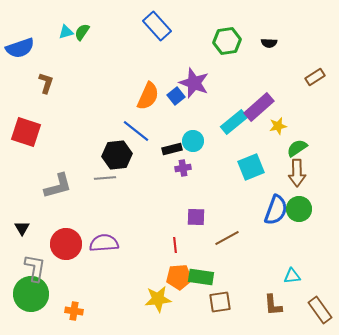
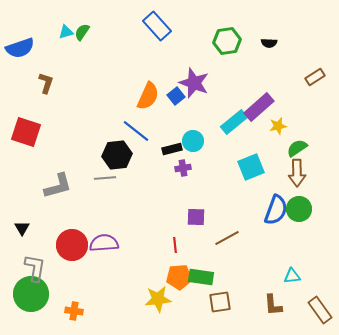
red circle at (66, 244): moved 6 px right, 1 px down
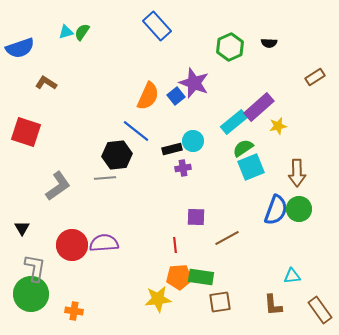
green hexagon at (227, 41): moved 3 px right, 6 px down; rotated 16 degrees counterclockwise
brown L-shape at (46, 83): rotated 75 degrees counterclockwise
green semicircle at (297, 148): moved 54 px left
gray L-shape at (58, 186): rotated 20 degrees counterclockwise
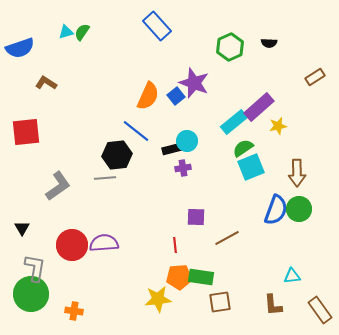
red square at (26, 132): rotated 24 degrees counterclockwise
cyan circle at (193, 141): moved 6 px left
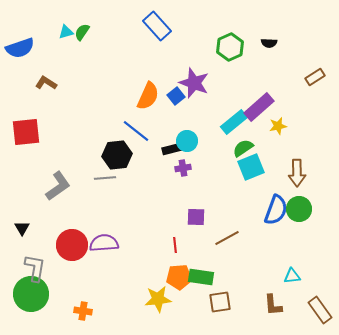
orange cross at (74, 311): moved 9 px right
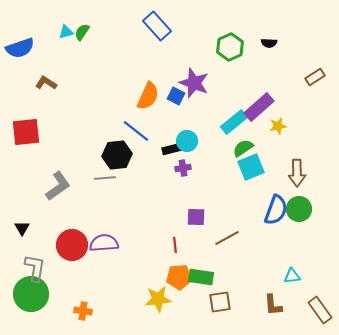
blue square at (176, 96): rotated 24 degrees counterclockwise
